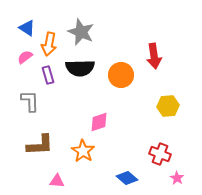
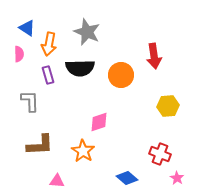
gray star: moved 6 px right
pink semicircle: moved 6 px left, 3 px up; rotated 126 degrees clockwise
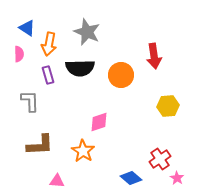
red cross: moved 5 px down; rotated 35 degrees clockwise
blue diamond: moved 4 px right
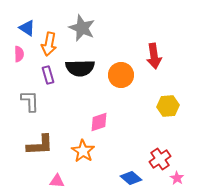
gray star: moved 5 px left, 4 px up
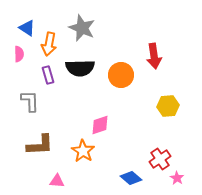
pink diamond: moved 1 px right, 3 px down
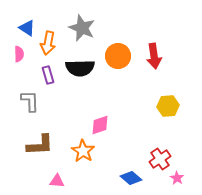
orange arrow: moved 1 px left, 1 px up
orange circle: moved 3 px left, 19 px up
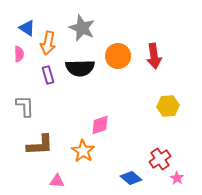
gray L-shape: moved 5 px left, 5 px down
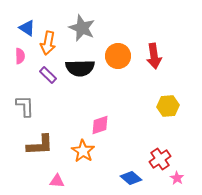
pink semicircle: moved 1 px right, 2 px down
purple rectangle: rotated 30 degrees counterclockwise
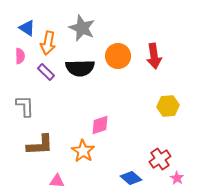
purple rectangle: moved 2 px left, 3 px up
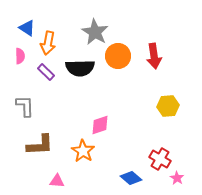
gray star: moved 13 px right, 4 px down; rotated 8 degrees clockwise
red cross: rotated 25 degrees counterclockwise
